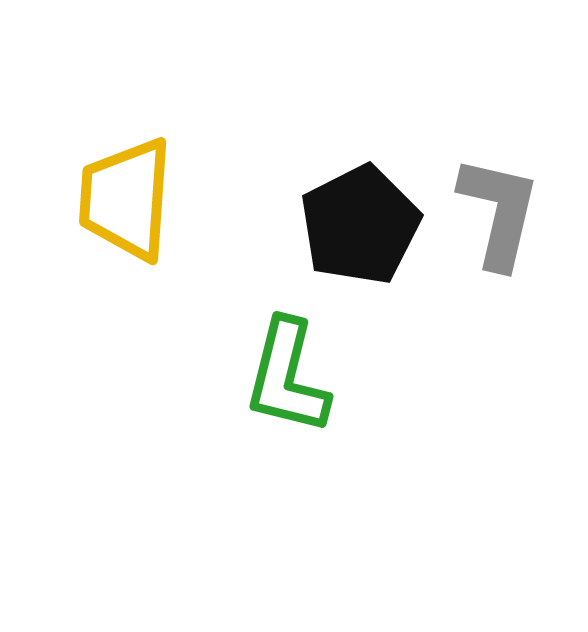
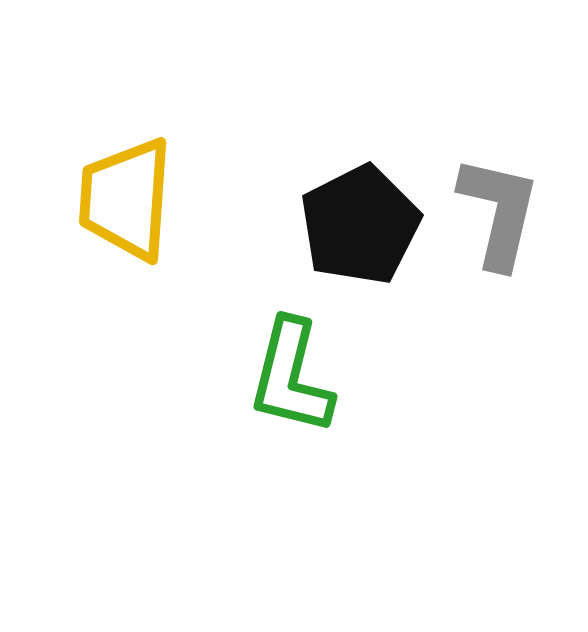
green L-shape: moved 4 px right
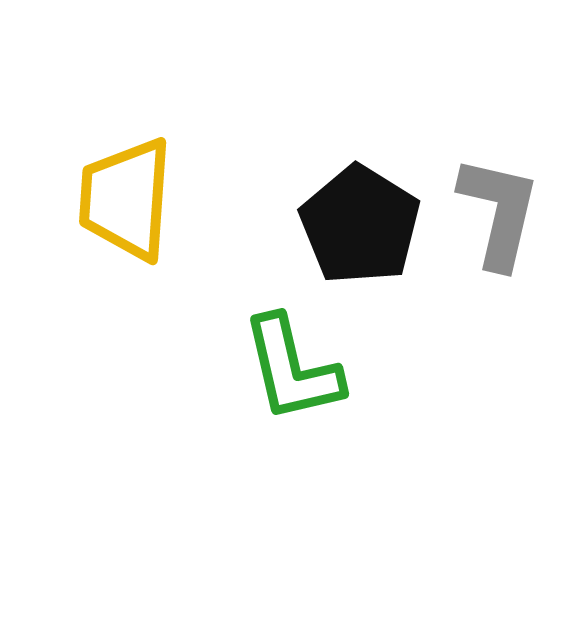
black pentagon: rotated 13 degrees counterclockwise
green L-shape: moved 1 px right, 8 px up; rotated 27 degrees counterclockwise
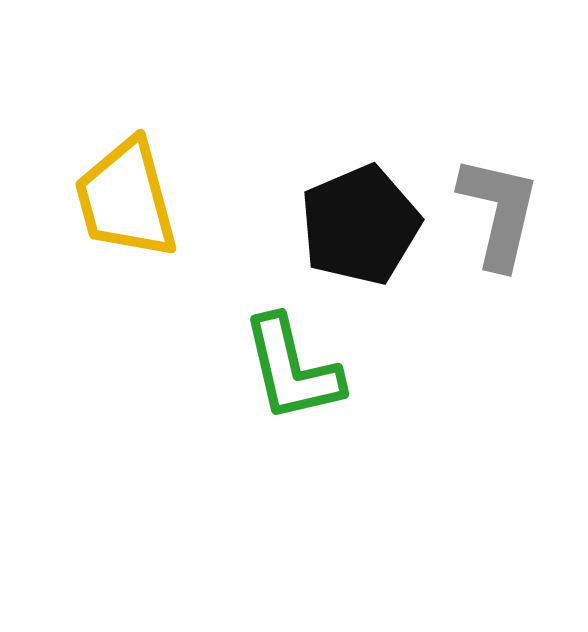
yellow trapezoid: rotated 19 degrees counterclockwise
black pentagon: rotated 17 degrees clockwise
